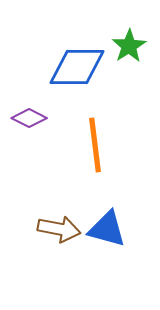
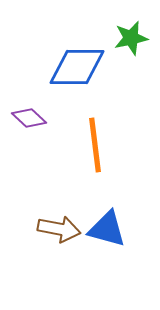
green star: moved 2 px right, 8 px up; rotated 20 degrees clockwise
purple diamond: rotated 16 degrees clockwise
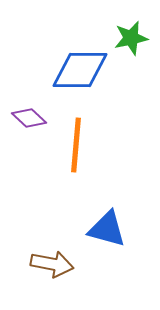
blue diamond: moved 3 px right, 3 px down
orange line: moved 19 px left; rotated 12 degrees clockwise
brown arrow: moved 7 px left, 35 px down
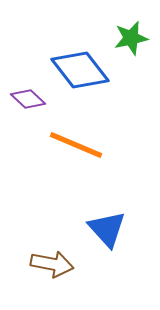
blue diamond: rotated 52 degrees clockwise
purple diamond: moved 1 px left, 19 px up
orange line: rotated 72 degrees counterclockwise
blue triangle: rotated 33 degrees clockwise
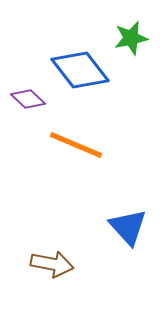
blue triangle: moved 21 px right, 2 px up
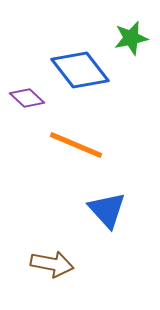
purple diamond: moved 1 px left, 1 px up
blue triangle: moved 21 px left, 17 px up
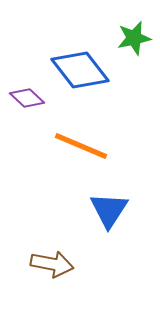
green star: moved 3 px right
orange line: moved 5 px right, 1 px down
blue triangle: moved 2 px right; rotated 15 degrees clockwise
